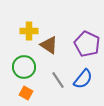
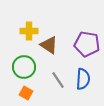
purple pentagon: rotated 15 degrees counterclockwise
blue semicircle: rotated 35 degrees counterclockwise
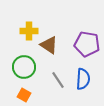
orange square: moved 2 px left, 2 px down
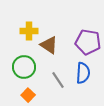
purple pentagon: moved 1 px right, 2 px up
blue semicircle: moved 6 px up
orange square: moved 4 px right; rotated 16 degrees clockwise
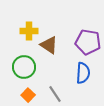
gray line: moved 3 px left, 14 px down
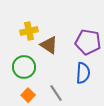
yellow cross: rotated 12 degrees counterclockwise
gray line: moved 1 px right, 1 px up
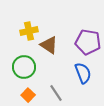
blue semicircle: rotated 25 degrees counterclockwise
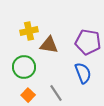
brown triangle: rotated 24 degrees counterclockwise
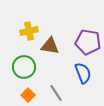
brown triangle: moved 1 px right, 1 px down
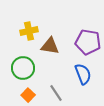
green circle: moved 1 px left, 1 px down
blue semicircle: moved 1 px down
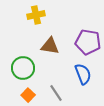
yellow cross: moved 7 px right, 16 px up
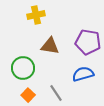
blue semicircle: rotated 85 degrees counterclockwise
